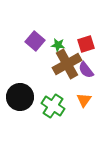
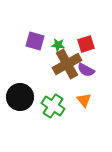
purple square: rotated 24 degrees counterclockwise
purple semicircle: rotated 24 degrees counterclockwise
orange triangle: rotated 14 degrees counterclockwise
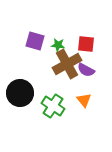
red square: rotated 24 degrees clockwise
black circle: moved 4 px up
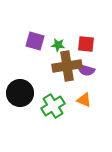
brown cross: moved 2 px down; rotated 20 degrees clockwise
purple semicircle: rotated 12 degrees counterclockwise
orange triangle: rotated 28 degrees counterclockwise
green cross: rotated 25 degrees clockwise
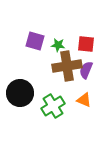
purple semicircle: rotated 96 degrees clockwise
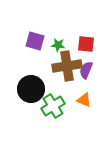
black circle: moved 11 px right, 4 px up
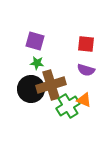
green star: moved 21 px left, 18 px down
brown cross: moved 16 px left, 19 px down; rotated 8 degrees counterclockwise
purple semicircle: rotated 96 degrees counterclockwise
green cross: moved 15 px right
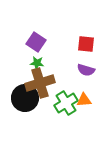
purple square: moved 1 px right, 1 px down; rotated 18 degrees clockwise
brown cross: moved 11 px left, 2 px up
black circle: moved 6 px left, 9 px down
orange triangle: rotated 28 degrees counterclockwise
green cross: moved 2 px left, 3 px up
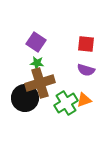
orange triangle: rotated 14 degrees counterclockwise
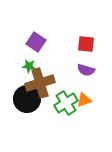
green star: moved 8 px left, 3 px down
black circle: moved 2 px right, 1 px down
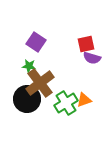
red square: rotated 18 degrees counterclockwise
purple semicircle: moved 6 px right, 12 px up
brown cross: rotated 20 degrees counterclockwise
